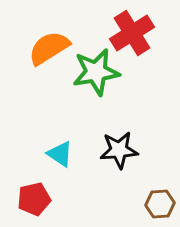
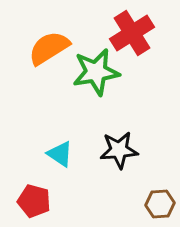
red pentagon: moved 2 px down; rotated 28 degrees clockwise
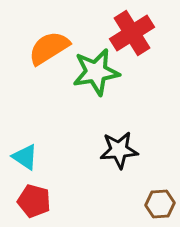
cyan triangle: moved 35 px left, 3 px down
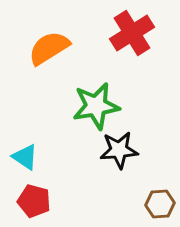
green star: moved 34 px down
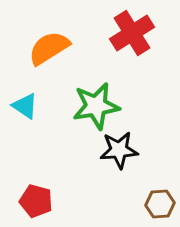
cyan triangle: moved 51 px up
red pentagon: moved 2 px right
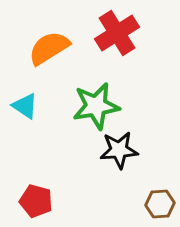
red cross: moved 15 px left
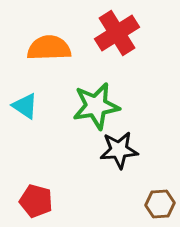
orange semicircle: rotated 30 degrees clockwise
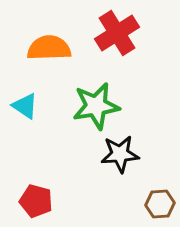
black star: moved 1 px right, 4 px down
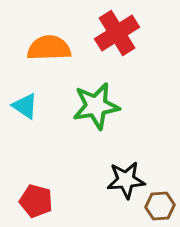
black star: moved 6 px right, 26 px down
brown hexagon: moved 2 px down
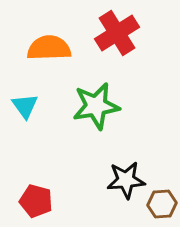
cyan triangle: rotated 20 degrees clockwise
brown hexagon: moved 2 px right, 2 px up
